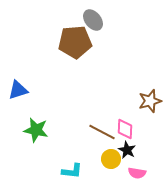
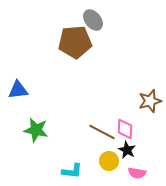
blue triangle: rotated 10 degrees clockwise
yellow circle: moved 2 px left, 2 px down
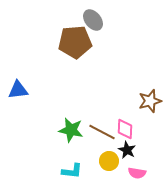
green star: moved 35 px right
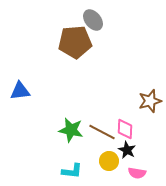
blue triangle: moved 2 px right, 1 px down
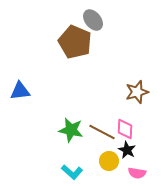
brown pentagon: rotated 28 degrees clockwise
brown star: moved 13 px left, 9 px up
cyan L-shape: moved 1 px down; rotated 35 degrees clockwise
